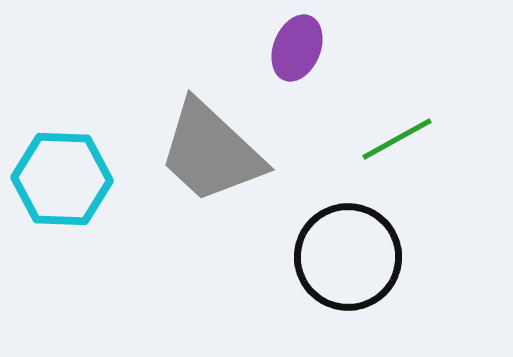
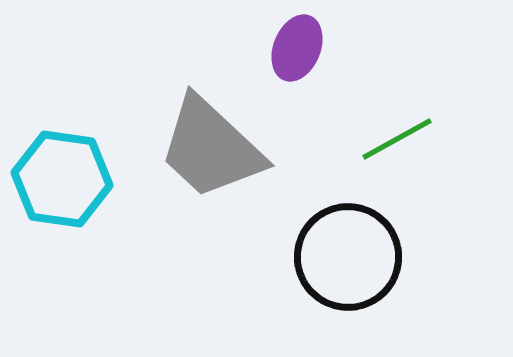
gray trapezoid: moved 4 px up
cyan hexagon: rotated 6 degrees clockwise
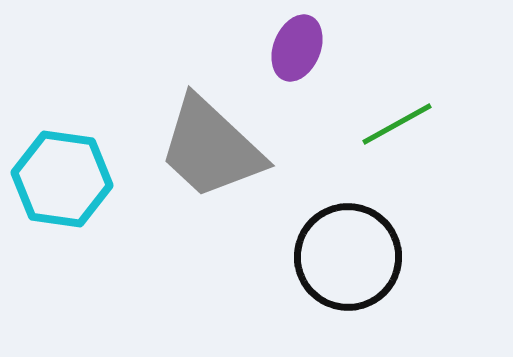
green line: moved 15 px up
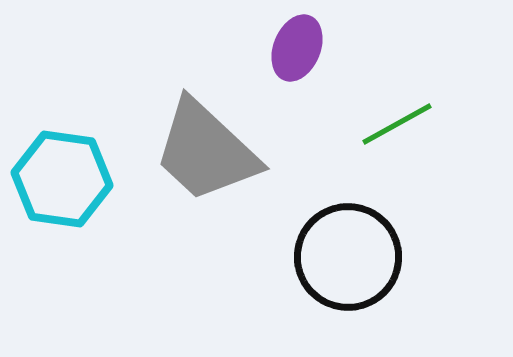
gray trapezoid: moved 5 px left, 3 px down
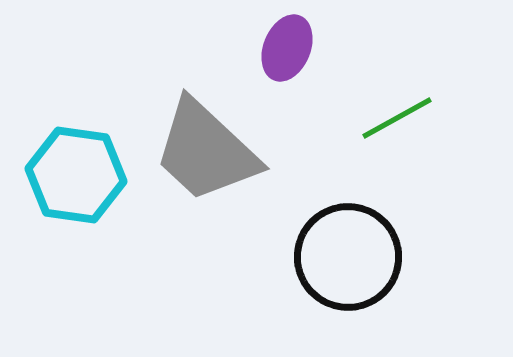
purple ellipse: moved 10 px left
green line: moved 6 px up
cyan hexagon: moved 14 px right, 4 px up
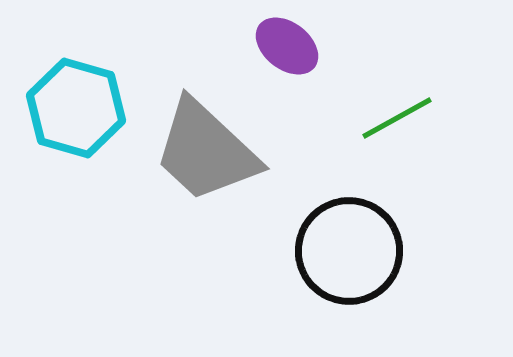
purple ellipse: moved 2 px up; rotated 74 degrees counterclockwise
cyan hexagon: moved 67 px up; rotated 8 degrees clockwise
black circle: moved 1 px right, 6 px up
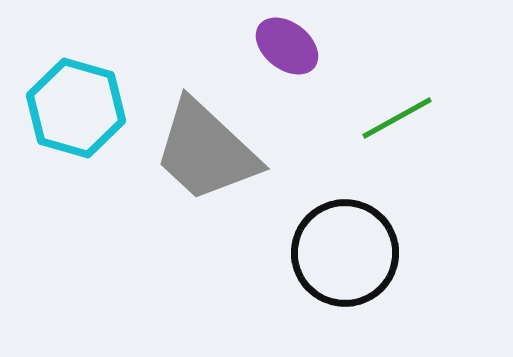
black circle: moved 4 px left, 2 px down
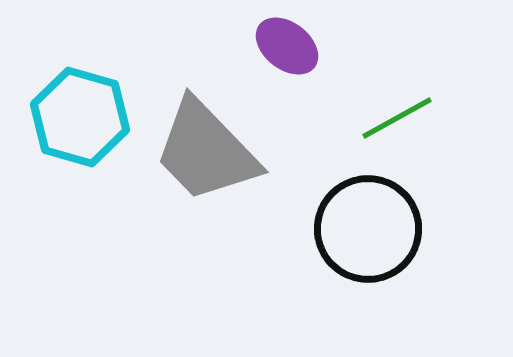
cyan hexagon: moved 4 px right, 9 px down
gray trapezoid: rotated 3 degrees clockwise
black circle: moved 23 px right, 24 px up
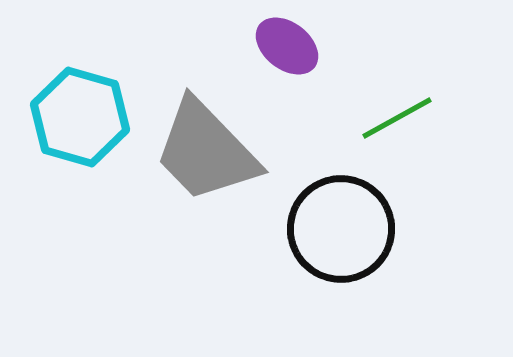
black circle: moved 27 px left
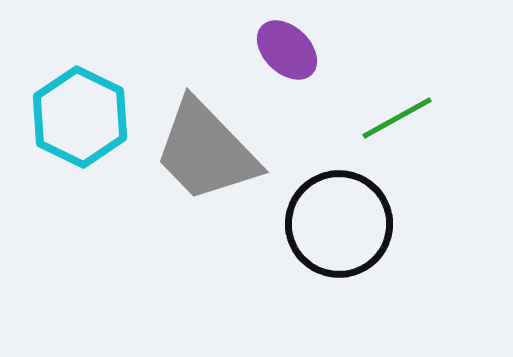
purple ellipse: moved 4 px down; rotated 6 degrees clockwise
cyan hexagon: rotated 10 degrees clockwise
black circle: moved 2 px left, 5 px up
